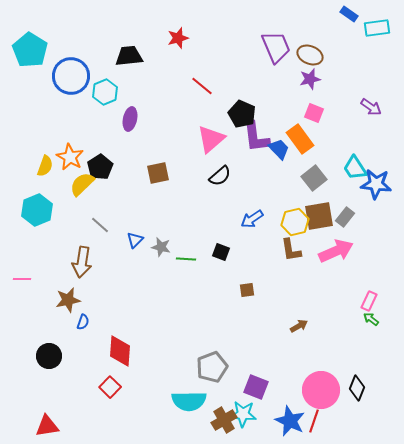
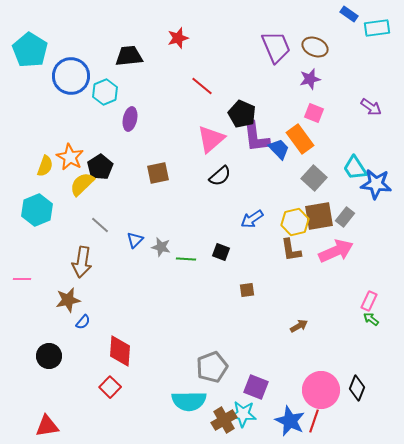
brown ellipse at (310, 55): moved 5 px right, 8 px up
gray square at (314, 178): rotated 10 degrees counterclockwise
blue semicircle at (83, 322): rotated 21 degrees clockwise
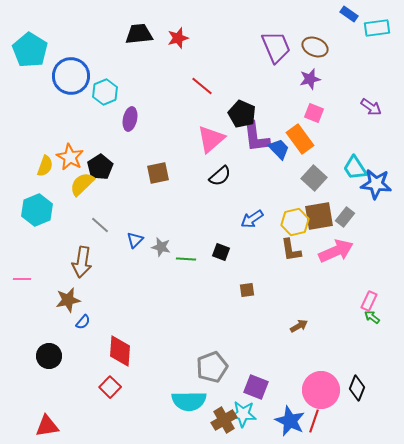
black trapezoid at (129, 56): moved 10 px right, 22 px up
green arrow at (371, 319): moved 1 px right, 2 px up
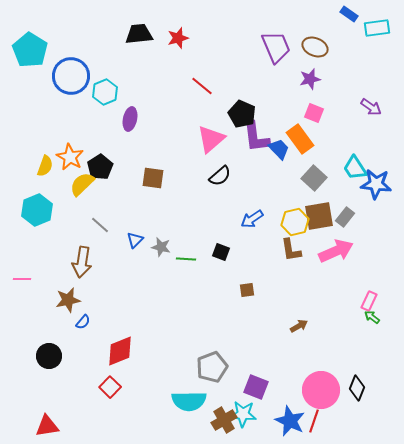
brown square at (158, 173): moved 5 px left, 5 px down; rotated 20 degrees clockwise
red diamond at (120, 351): rotated 64 degrees clockwise
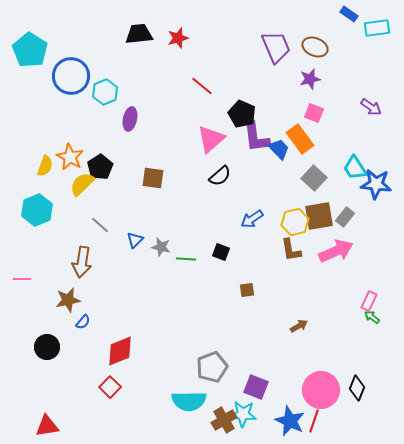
black circle at (49, 356): moved 2 px left, 9 px up
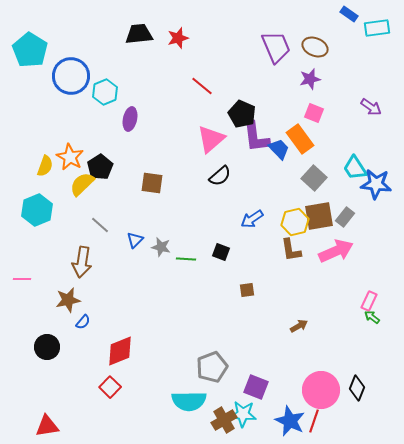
brown square at (153, 178): moved 1 px left, 5 px down
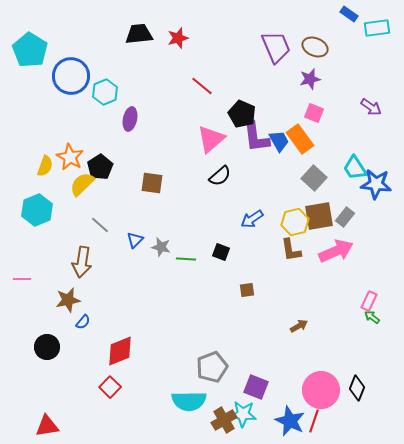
blue trapezoid at (279, 149): moved 8 px up; rotated 15 degrees clockwise
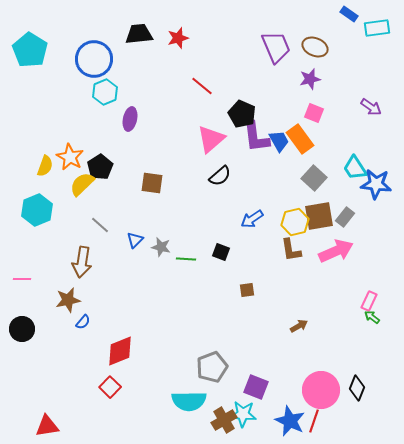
blue circle at (71, 76): moved 23 px right, 17 px up
black circle at (47, 347): moved 25 px left, 18 px up
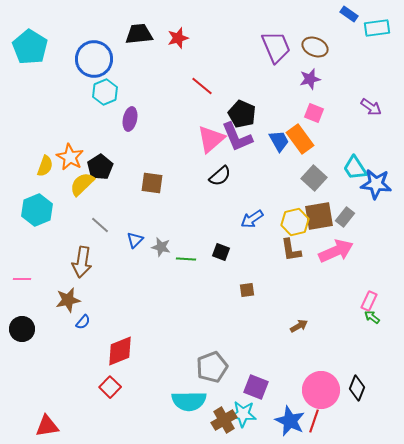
cyan pentagon at (30, 50): moved 3 px up
purple L-shape at (256, 137): moved 19 px left; rotated 16 degrees counterclockwise
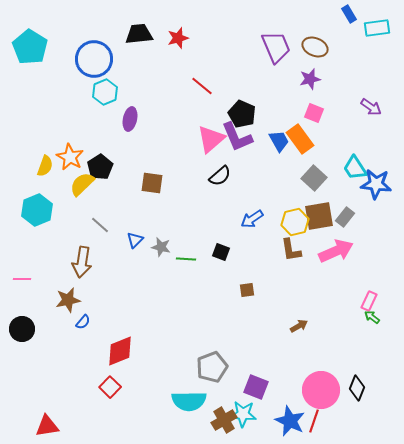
blue rectangle at (349, 14): rotated 24 degrees clockwise
